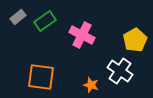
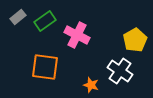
pink cross: moved 5 px left
orange square: moved 4 px right, 10 px up
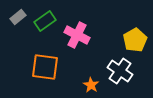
orange star: rotated 14 degrees clockwise
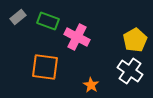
green rectangle: moved 3 px right; rotated 55 degrees clockwise
pink cross: moved 2 px down
white cross: moved 10 px right
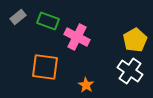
orange star: moved 5 px left
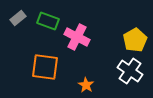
gray rectangle: moved 1 px down
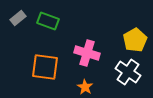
pink cross: moved 10 px right, 16 px down; rotated 10 degrees counterclockwise
white cross: moved 2 px left, 1 px down
orange star: moved 1 px left, 2 px down
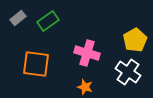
green rectangle: rotated 55 degrees counterclockwise
orange square: moved 9 px left, 3 px up
orange star: rotated 14 degrees counterclockwise
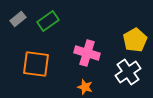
gray rectangle: moved 1 px down
white cross: rotated 20 degrees clockwise
